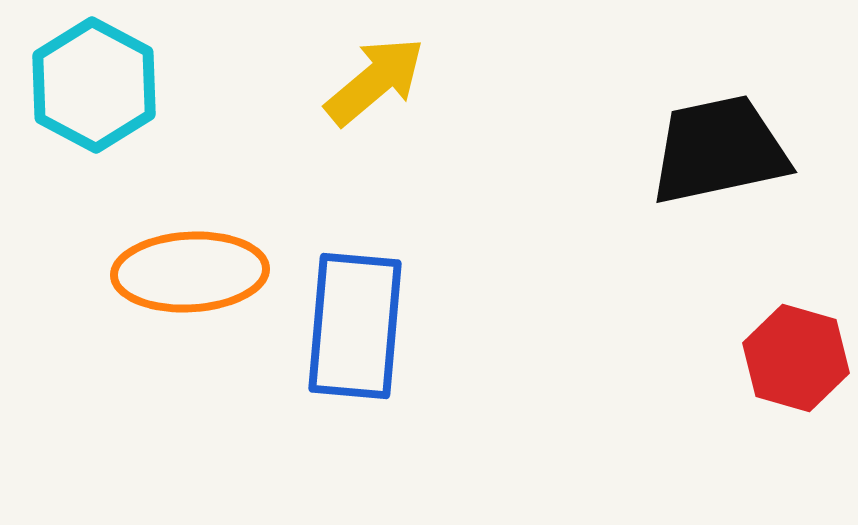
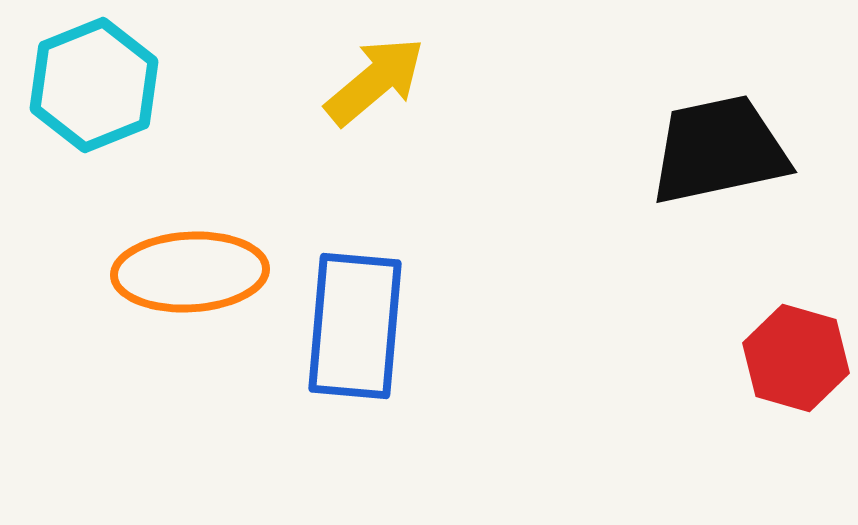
cyan hexagon: rotated 10 degrees clockwise
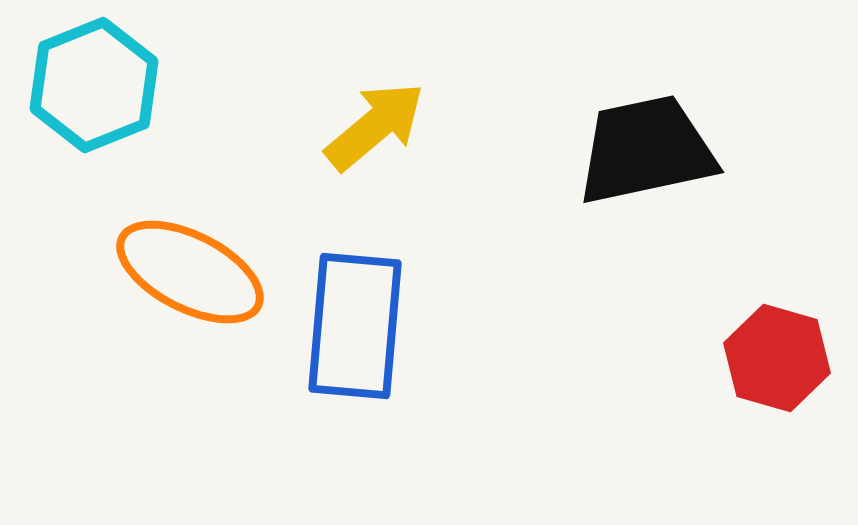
yellow arrow: moved 45 px down
black trapezoid: moved 73 px left
orange ellipse: rotated 30 degrees clockwise
red hexagon: moved 19 px left
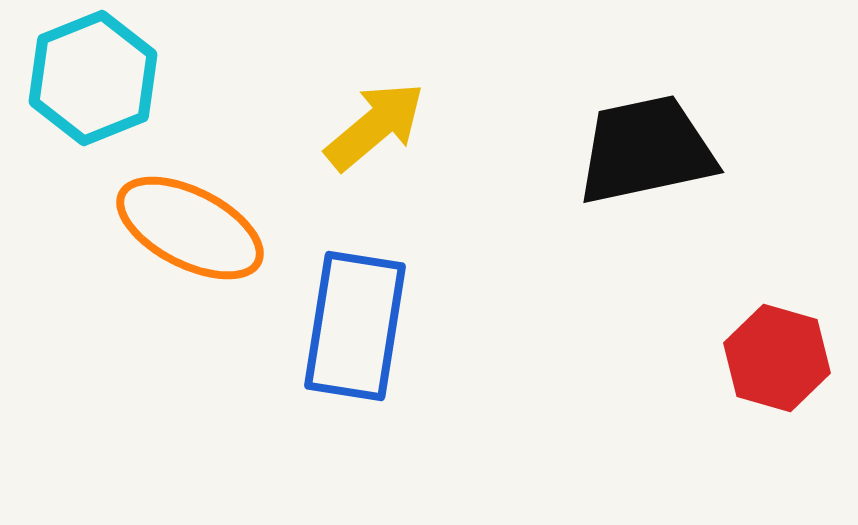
cyan hexagon: moved 1 px left, 7 px up
orange ellipse: moved 44 px up
blue rectangle: rotated 4 degrees clockwise
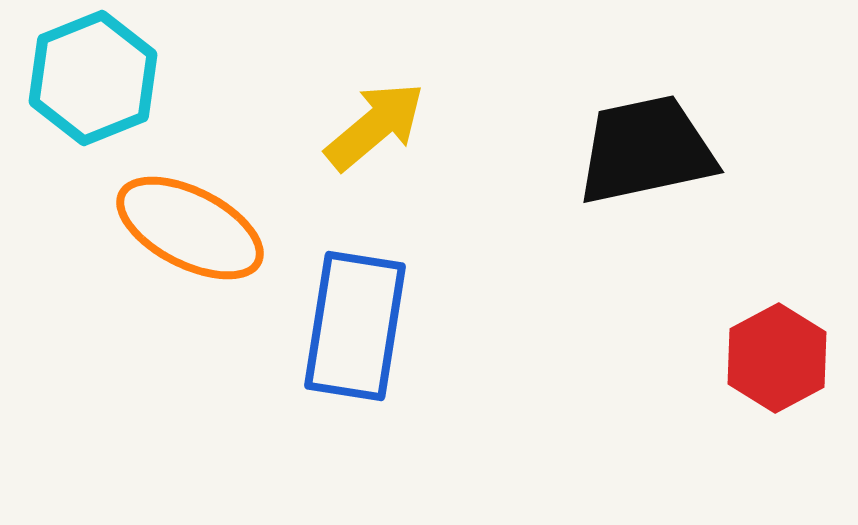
red hexagon: rotated 16 degrees clockwise
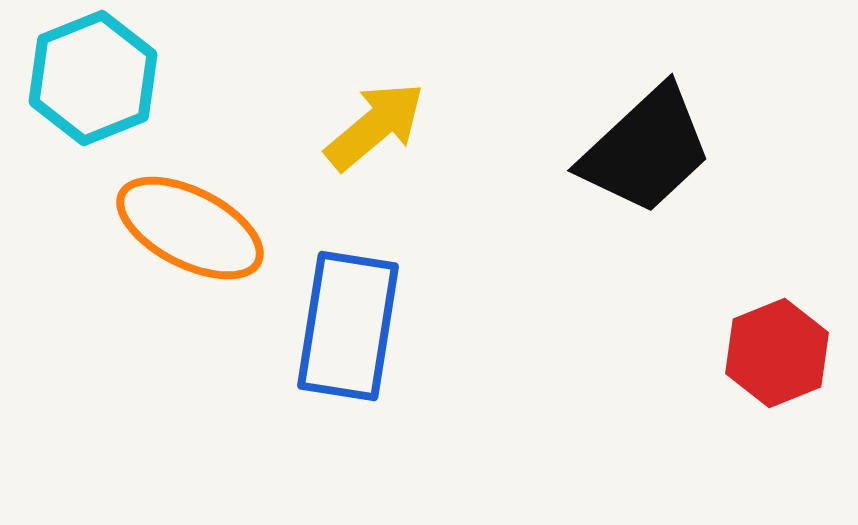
black trapezoid: rotated 149 degrees clockwise
blue rectangle: moved 7 px left
red hexagon: moved 5 px up; rotated 6 degrees clockwise
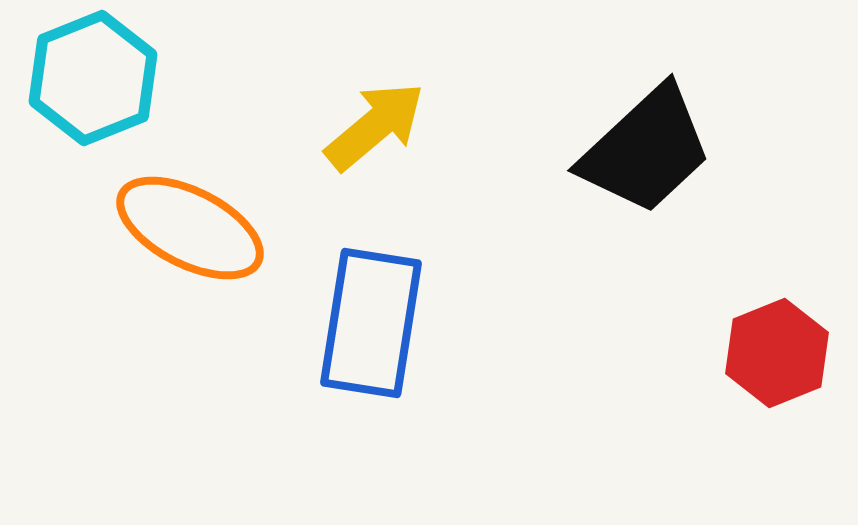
blue rectangle: moved 23 px right, 3 px up
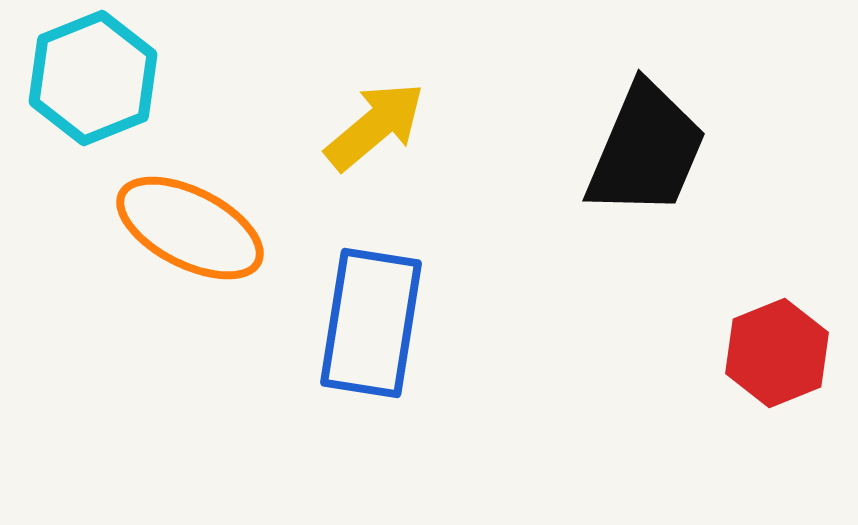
black trapezoid: rotated 24 degrees counterclockwise
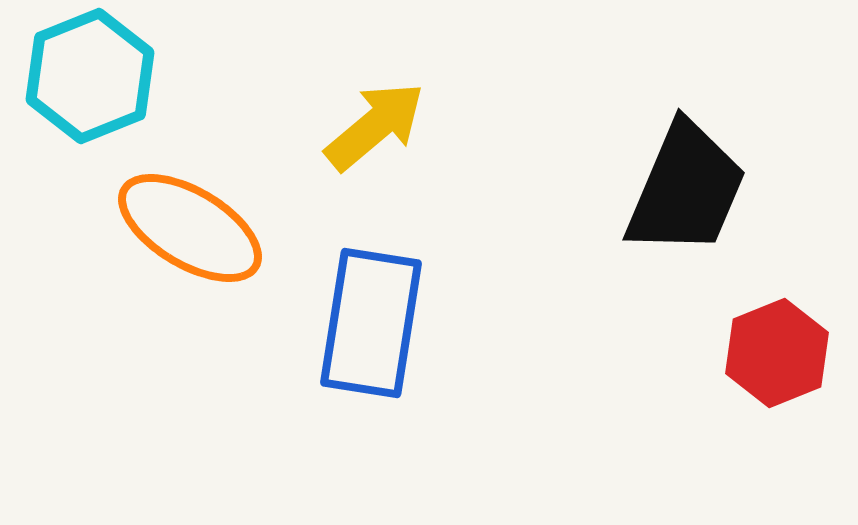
cyan hexagon: moved 3 px left, 2 px up
black trapezoid: moved 40 px right, 39 px down
orange ellipse: rotated 4 degrees clockwise
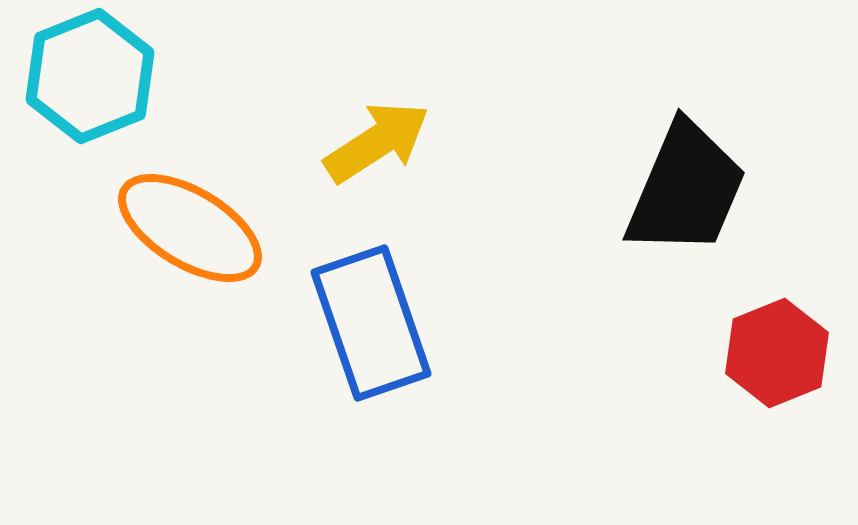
yellow arrow: moved 2 px right, 16 px down; rotated 7 degrees clockwise
blue rectangle: rotated 28 degrees counterclockwise
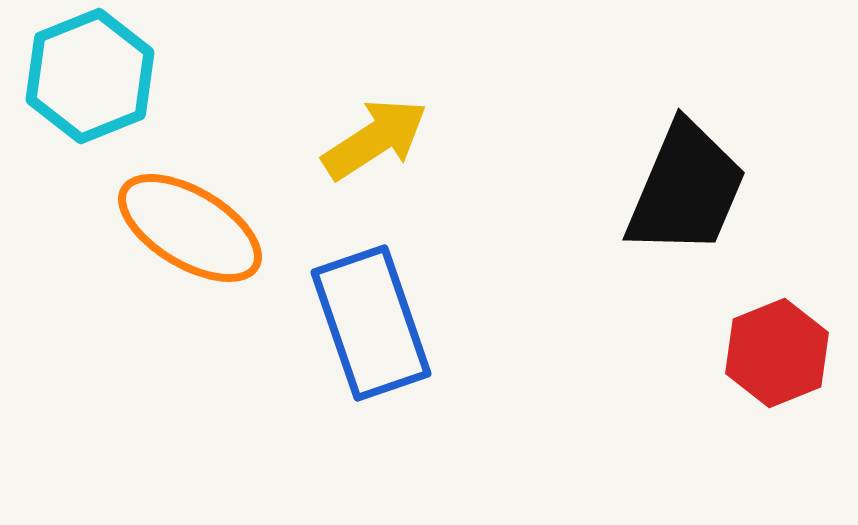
yellow arrow: moved 2 px left, 3 px up
